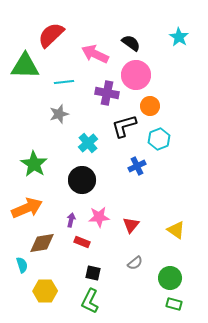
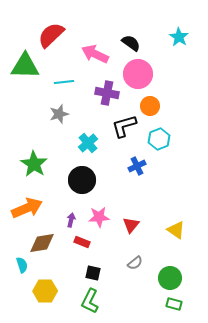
pink circle: moved 2 px right, 1 px up
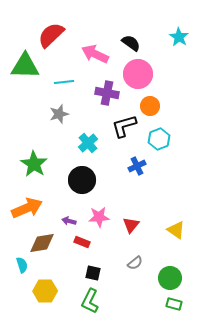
purple arrow: moved 2 px left, 1 px down; rotated 88 degrees counterclockwise
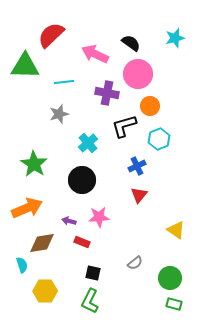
cyan star: moved 4 px left, 1 px down; rotated 24 degrees clockwise
red triangle: moved 8 px right, 30 px up
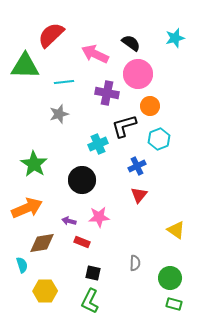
cyan cross: moved 10 px right, 1 px down; rotated 18 degrees clockwise
gray semicircle: rotated 49 degrees counterclockwise
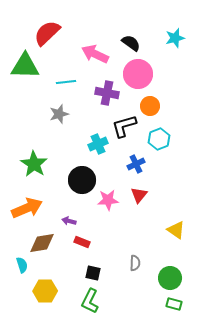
red semicircle: moved 4 px left, 2 px up
cyan line: moved 2 px right
blue cross: moved 1 px left, 2 px up
pink star: moved 9 px right, 17 px up
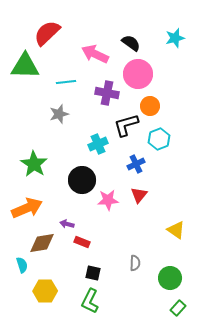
black L-shape: moved 2 px right, 1 px up
purple arrow: moved 2 px left, 3 px down
green rectangle: moved 4 px right, 4 px down; rotated 63 degrees counterclockwise
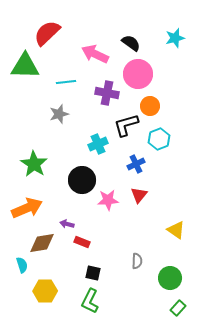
gray semicircle: moved 2 px right, 2 px up
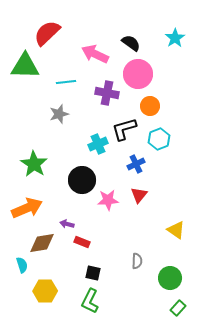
cyan star: rotated 18 degrees counterclockwise
black L-shape: moved 2 px left, 4 px down
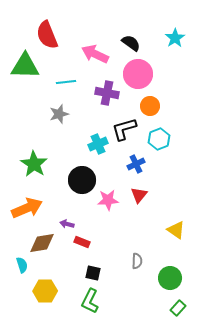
red semicircle: moved 2 px down; rotated 68 degrees counterclockwise
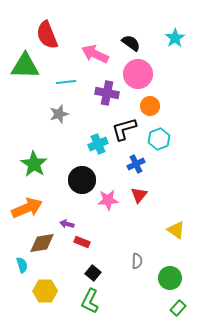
black square: rotated 28 degrees clockwise
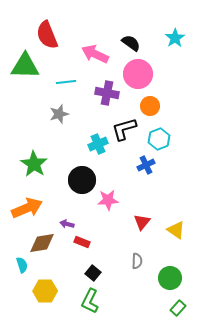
blue cross: moved 10 px right, 1 px down
red triangle: moved 3 px right, 27 px down
